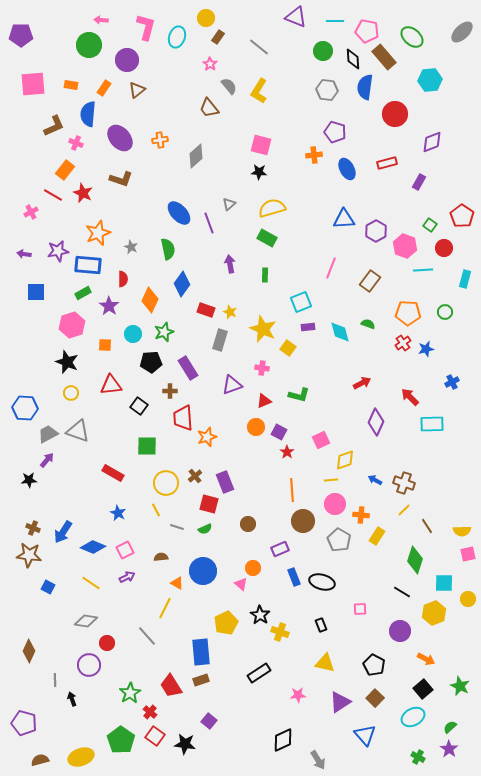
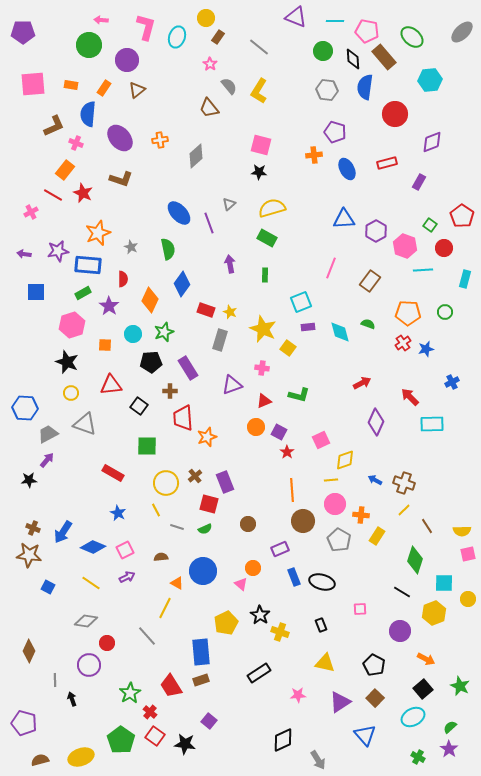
purple pentagon at (21, 35): moved 2 px right, 3 px up
gray triangle at (78, 431): moved 7 px right, 7 px up
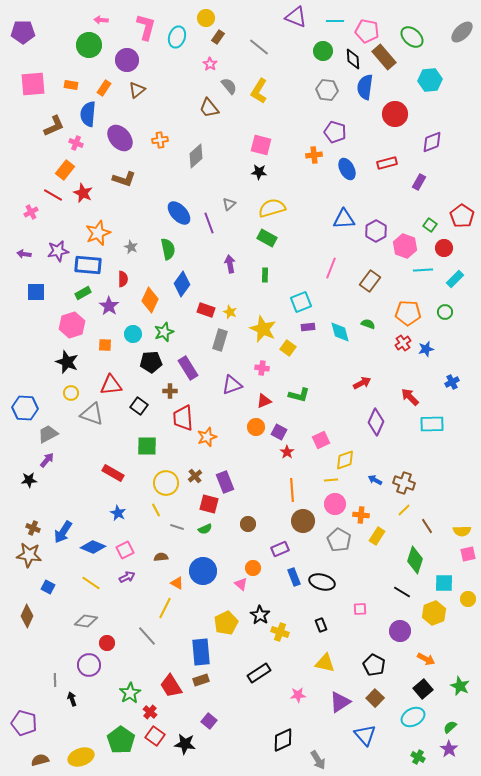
brown L-shape at (121, 179): moved 3 px right
cyan rectangle at (465, 279): moved 10 px left; rotated 30 degrees clockwise
gray triangle at (85, 424): moved 7 px right, 10 px up
brown diamond at (29, 651): moved 2 px left, 35 px up
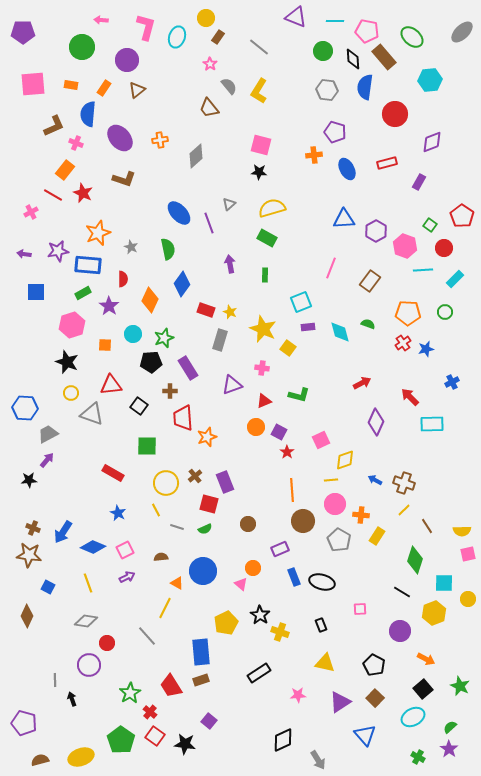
green circle at (89, 45): moved 7 px left, 2 px down
green star at (164, 332): moved 6 px down
yellow line at (91, 583): moved 3 px left; rotated 36 degrees clockwise
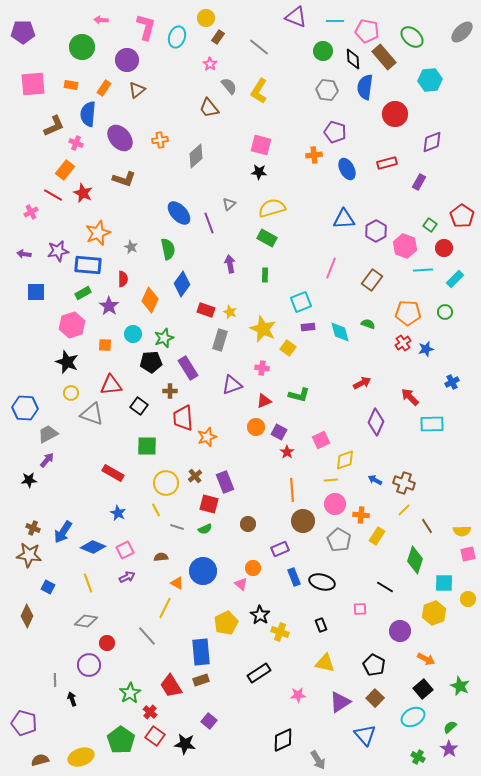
brown rectangle at (370, 281): moved 2 px right, 1 px up
black line at (402, 592): moved 17 px left, 5 px up
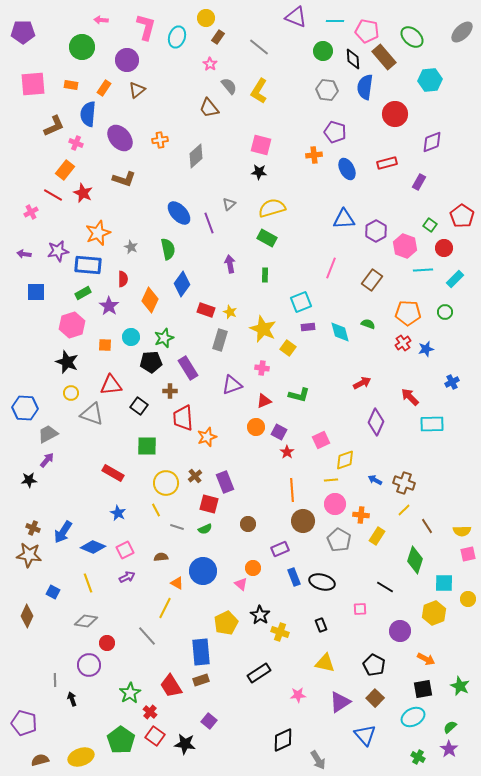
cyan circle at (133, 334): moved 2 px left, 3 px down
blue square at (48, 587): moved 5 px right, 5 px down
black square at (423, 689): rotated 30 degrees clockwise
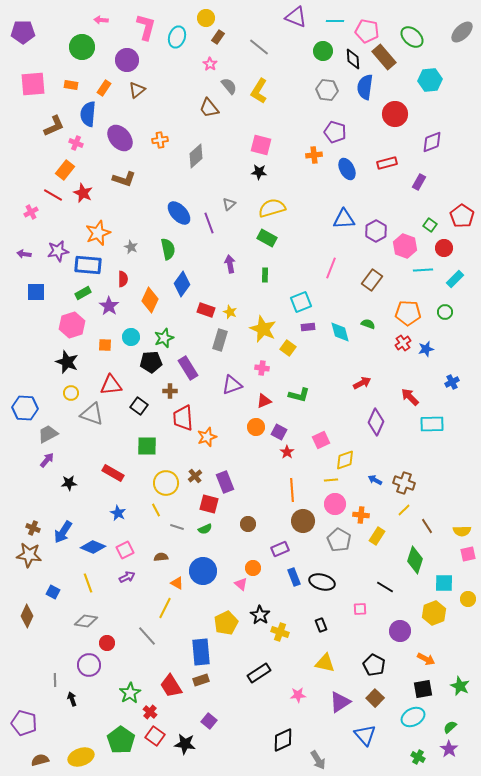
black star at (29, 480): moved 40 px right, 3 px down
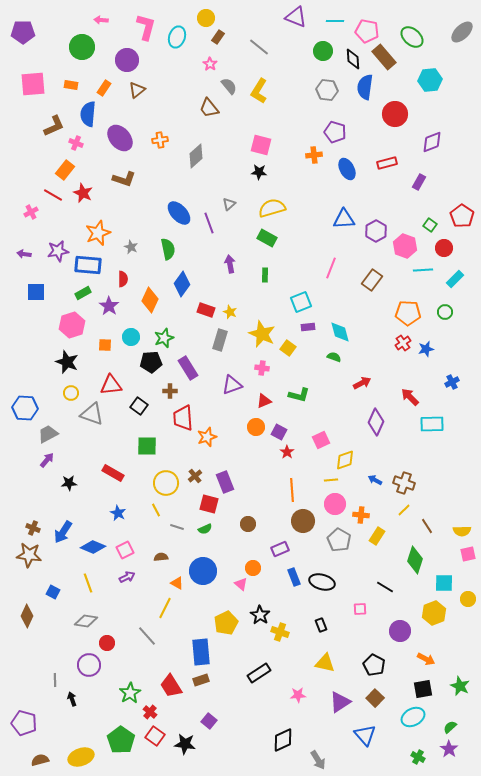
green semicircle at (368, 324): moved 34 px left, 33 px down
yellow star at (263, 329): moved 1 px left, 5 px down
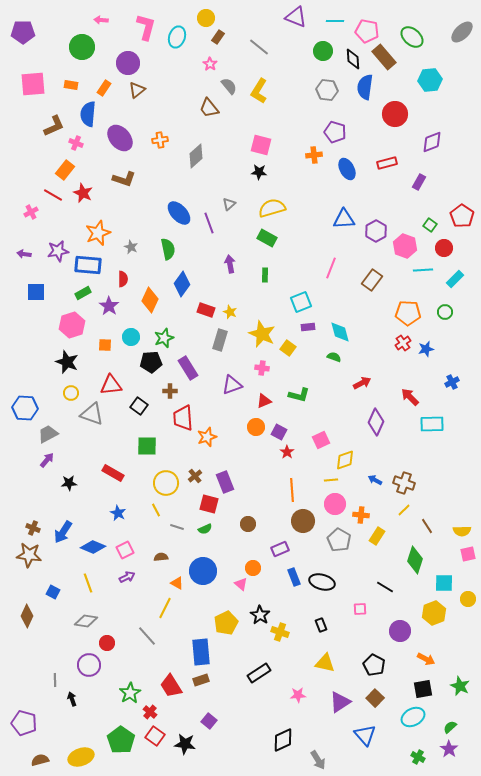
purple circle at (127, 60): moved 1 px right, 3 px down
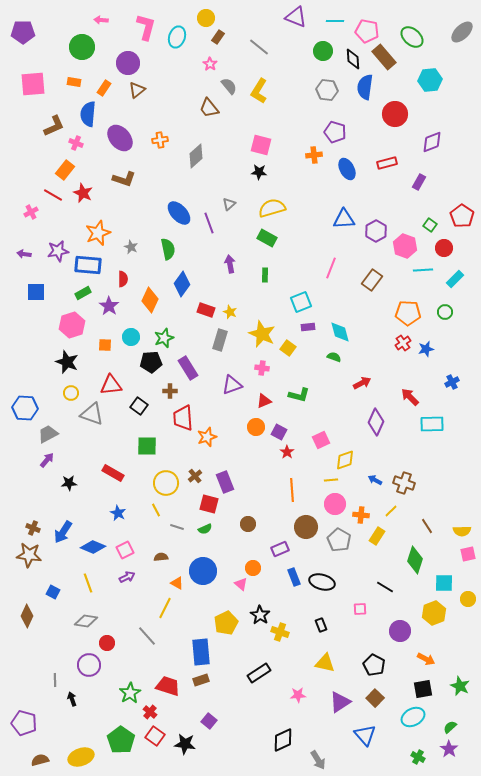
orange rectangle at (71, 85): moved 3 px right, 3 px up
yellow line at (404, 510): moved 13 px left, 1 px down
brown circle at (303, 521): moved 3 px right, 6 px down
red trapezoid at (171, 686): moved 3 px left; rotated 140 degrees clockwise
